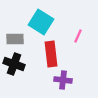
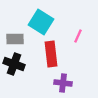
purple cross: moved 3 px down
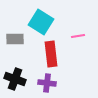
pink line: rotated 56 degrees clockwise
black cross: moved 1 px right, 15 px down
purple cross: moved 16 px left
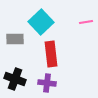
cyan square: rotated 15 degrees clockwise
pink line: moved 8 px right, 14 px up
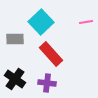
red rectangle: rotated 35 degrees counterclockwise
black cross: rotated 15 degrees clockwise
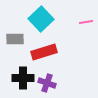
cyan square: moved 3 px up
red rectangle: moved 7 px left, 2 px up; rotated 65 degrees counterclockwise
black cross: moved 8 px right, 1 px up; rotated 35 degrees counterclockwise
purple cross: rotated 12 degrees clockwise
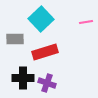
red rectangle: moved 1 px right
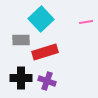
gray rectangle: moved 6 px right, 1 px down
black cross: moved 2 px left
purple cross: moved 2 px up
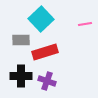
pink line: moved 1 px left, 2 px down
black cross: moved 2 px up
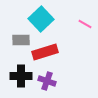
pink line: rotated 40 degrees clockwise
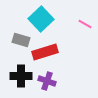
gray rectangle: rotated 18 degrees clockwise
